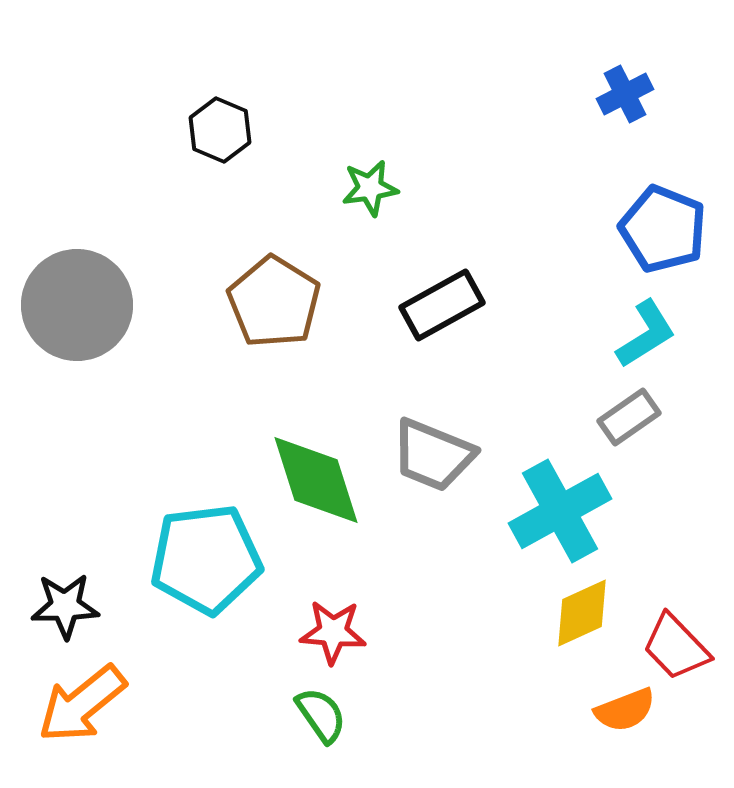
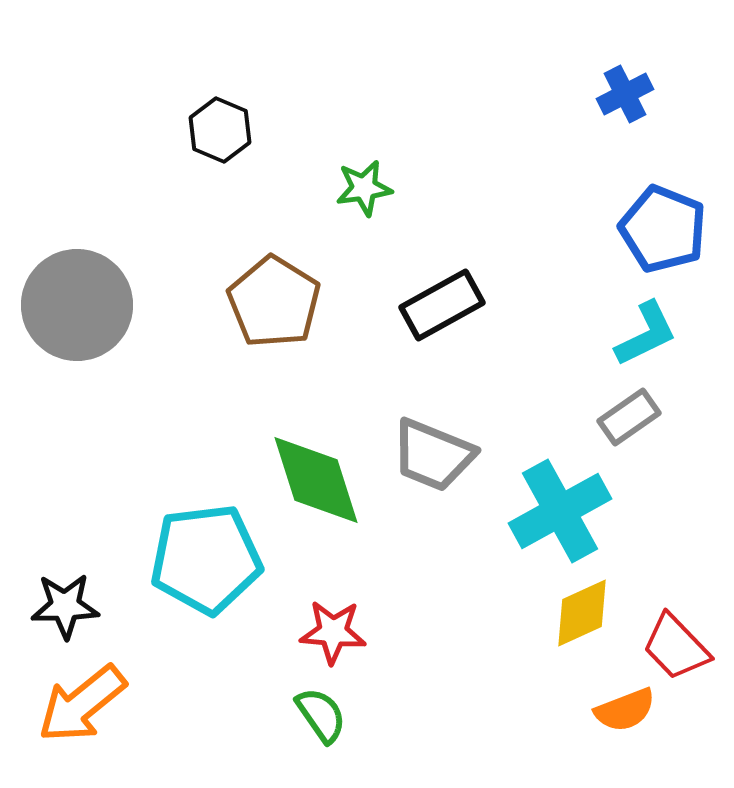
green star: moved 6 px left
cyan L-shape: rotated 6 degrees clockwise
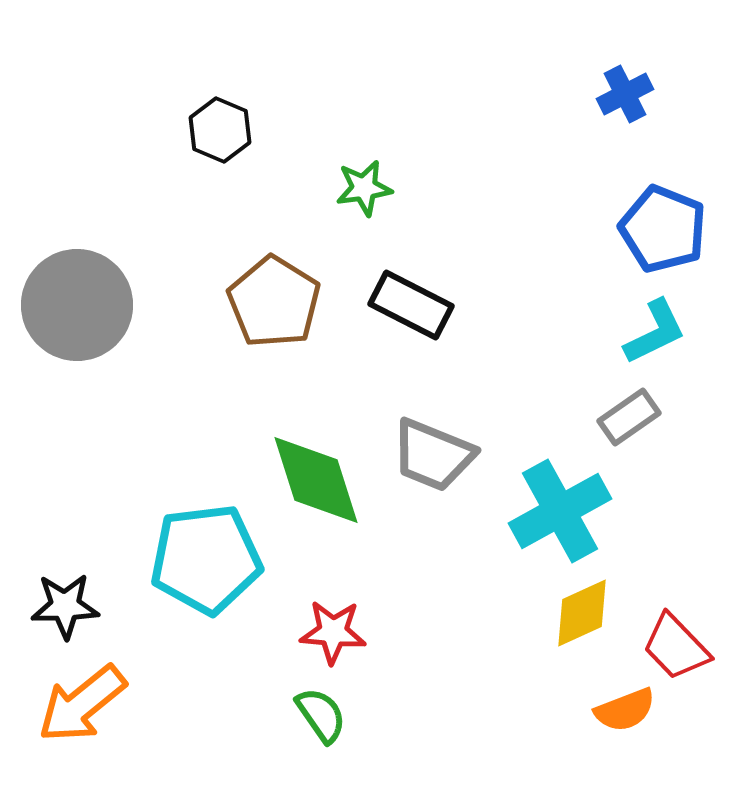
black rectangle: moved 31 px left; rotated 56 degrees clockwise
cyan L-shape: moved 9 px right, 2 px up
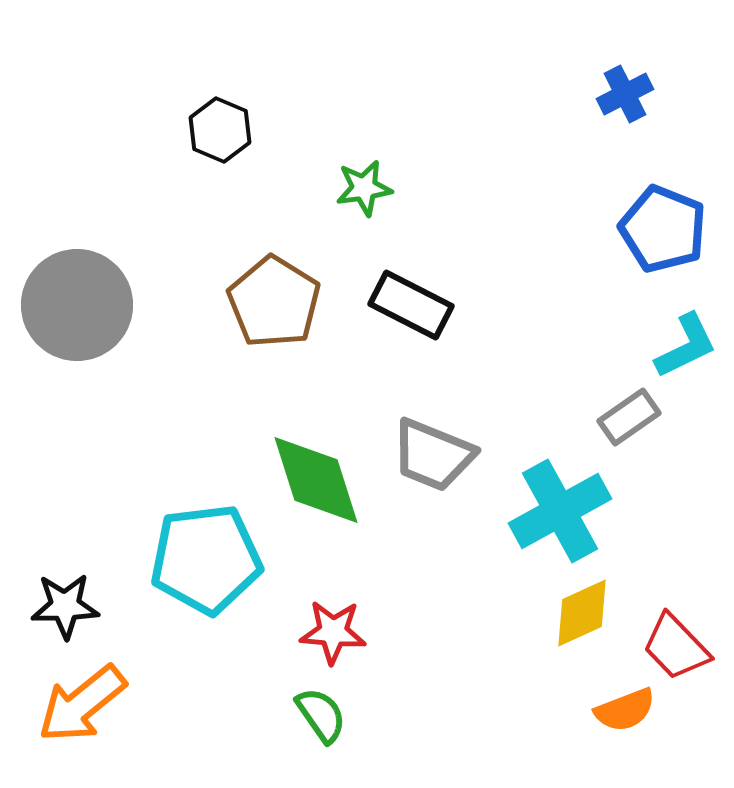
cyan L-shape: moved 31 px right, 14 px down
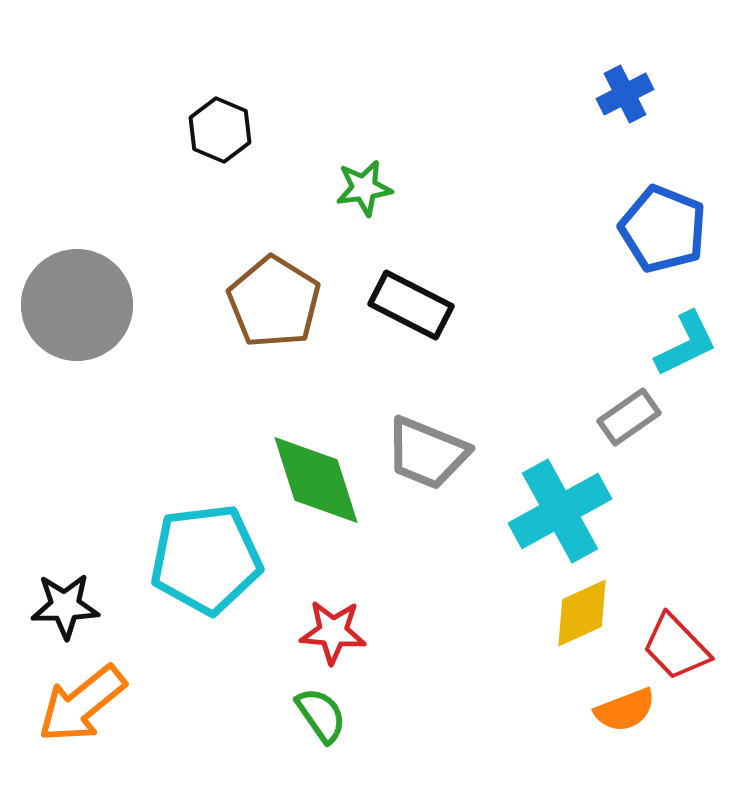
cyan L-shape: moved 2 px up
gray trapezoid: moved 6 px left, 2 px up
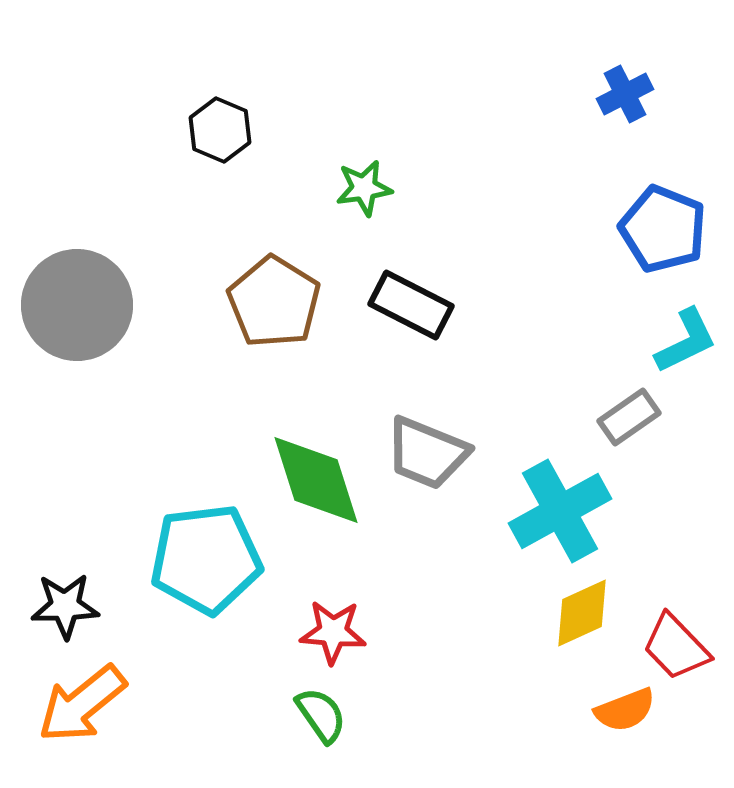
cyan L-shape: moved 3 px up
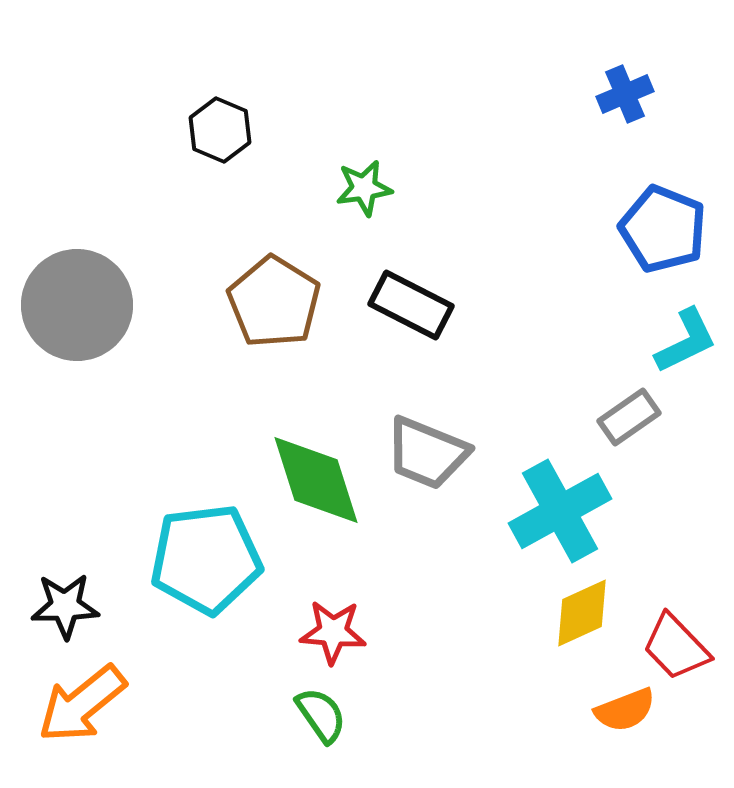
blue cross: rotated 4 degrees clockwise
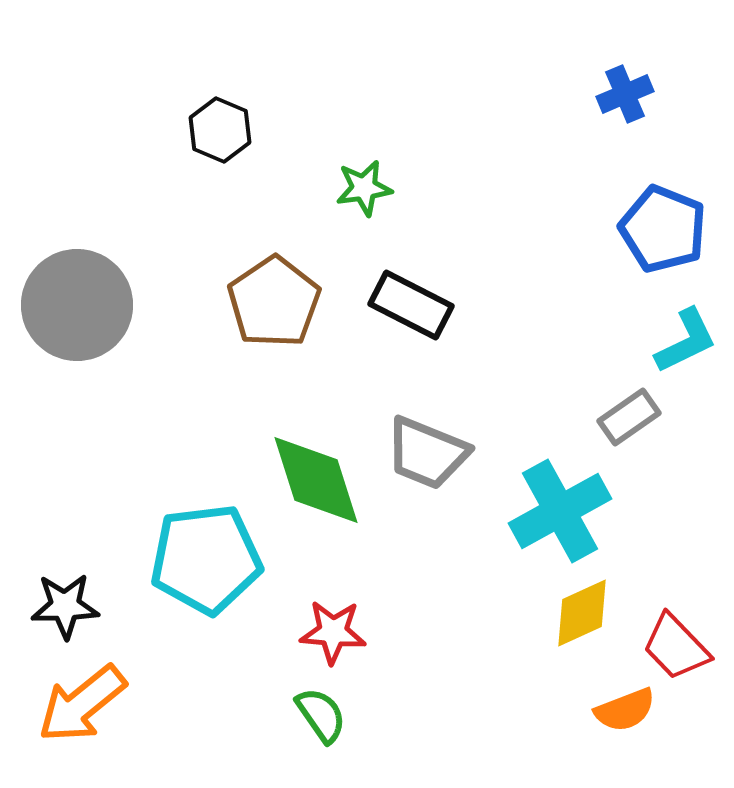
brown pentagon: rotated 6 degrees clockwise
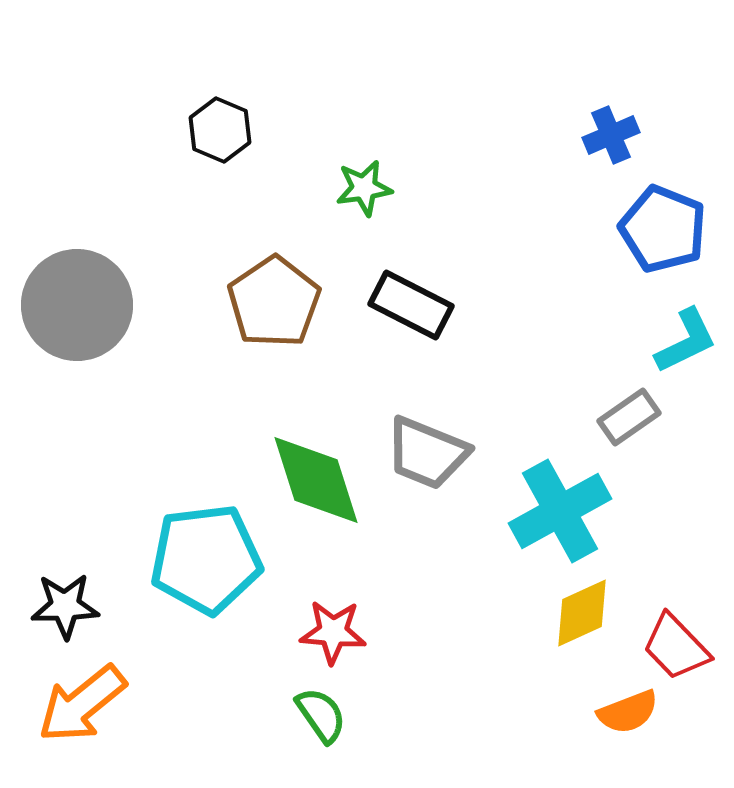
blue cross: moved 14 px left, 41 px down
orange semicircle: moved 3 px right, 2 px down
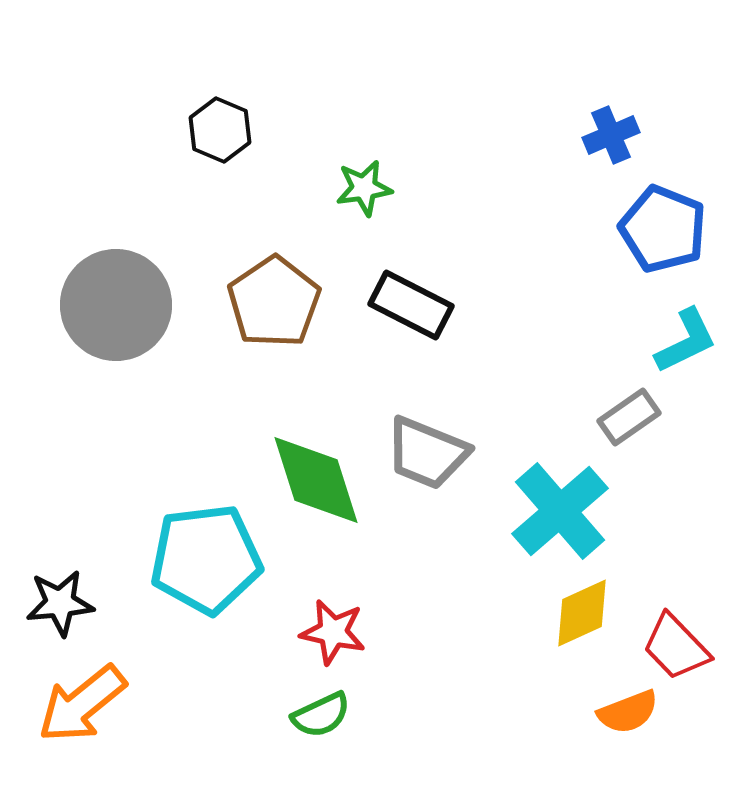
gray circle: moved 39 px right
cyan cross: rotated 12 degrees counterclockwise
black star: moved 5 px left, 3 px up; rotated 4 degrees counterclockwise
red star: rotated 8 degrees clockwise
green semicircle: rotated 100 degrees clockwise
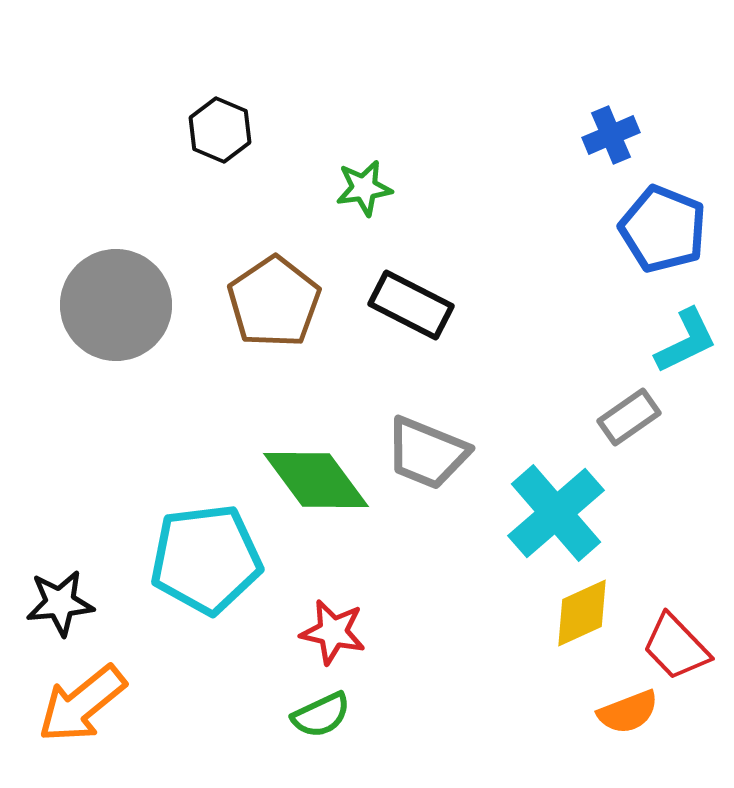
green diamond: rotated 19 degrees counterclockwise
cyan cross: moved 4 px left, 2 px down
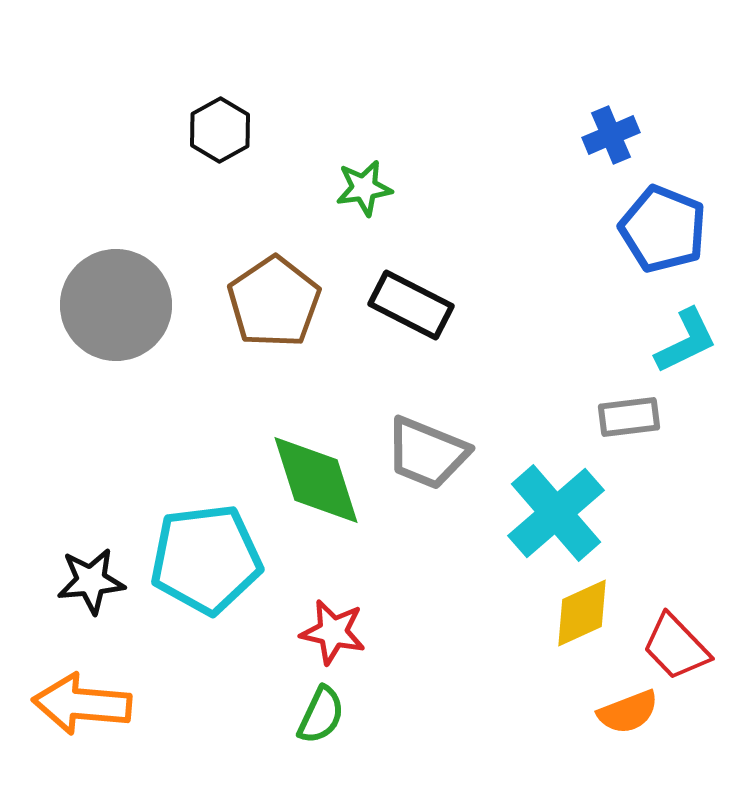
black hexagon: rotated 8 degrees clockwise
gray rectangle: rotated 28 degrees clockwise
green diamond: rotated 19 degrees clockwise
black star: moved 31 px right, 22 px up
orange arrow: rotated 44 degrees clockwise
green semicircle: rotated 40 degrees counterclockwise
